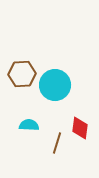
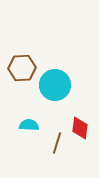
brown hexagon: moved 6 px up
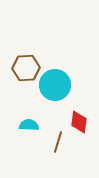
brown hexagon: moved 4 px right
red diamond: moved 1 px left, 6 px up
brown line: moved 1 px right, 1 px up
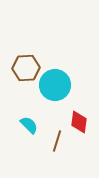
cyan semicircle: rotated 42 degrees clockwise
brown line: moved 1 px left, 1 px up
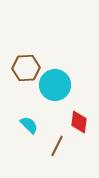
brown line: moved 5 px down; rotated 10 degrees clockwise
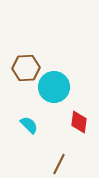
cyan circle: moved 1 px left, 2 px down
brown line: moved 2 px right, 18 px down
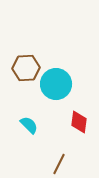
cyan circle: moved 2 px right, 3 px up
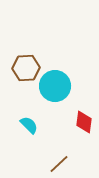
cyan circle: moved 1 px left, 2 px down
red diamond: moved 5 px right
brown line: rotated 20 degrees clockwise
